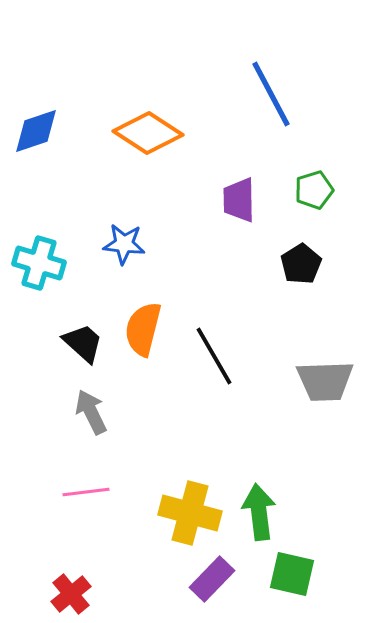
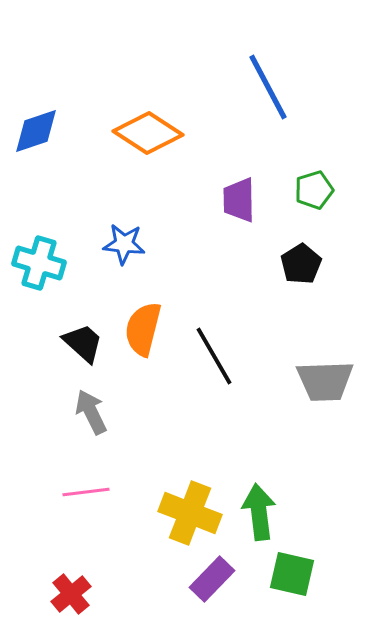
blue line: moved 3 px left, 7 px up
yellow cross: rotated 6 degrees clockwise
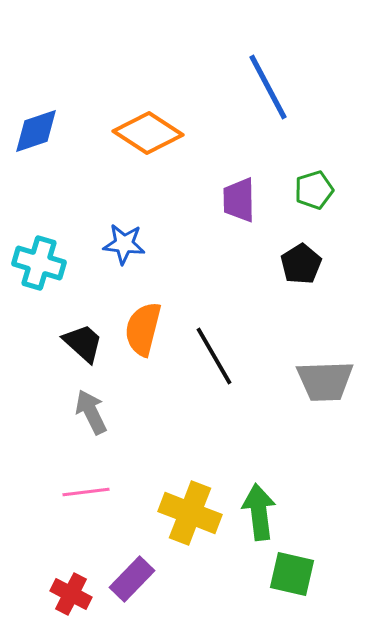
purple rectangle: moved 80 px left
red cross: rotated 24 degrees counterclockwise
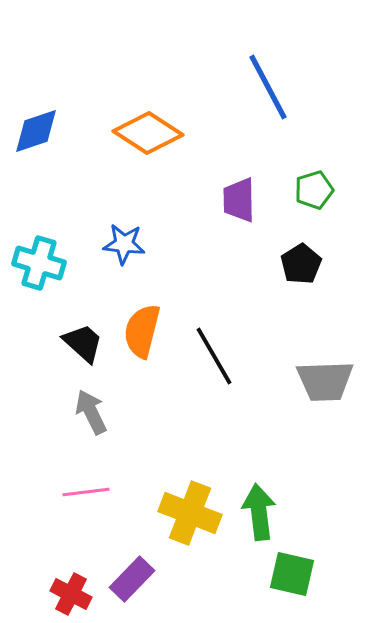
orange semicircle: moved 1 px left, 2 px down
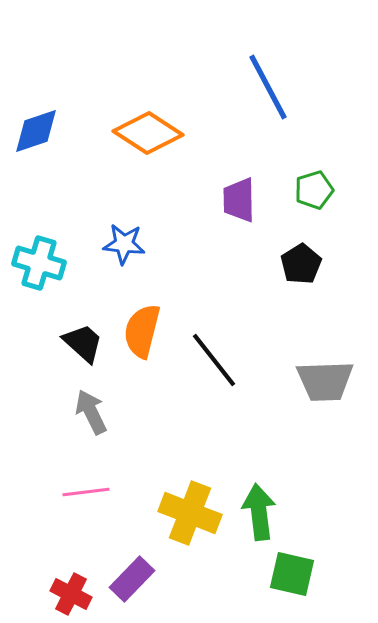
black line: moved 4 px down; rotated 8 degrees counterclockwise
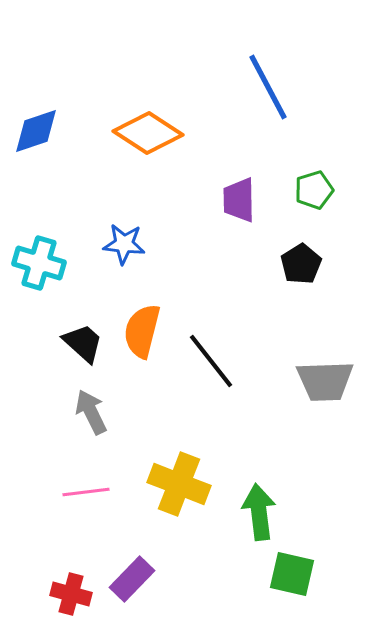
black line: moved 3 px left, 1 px down
yellow cross: moved 11 px left, 29 px up
red cross: rotated 12 degrees counterclockwise
